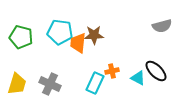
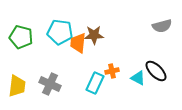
yellow trapezoid: moved 2 px down; rotated 10 degrees counterclockwise
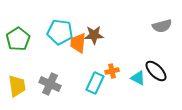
green pentagon: moved 3 px left, 2 px down; rotated 25 degrees clockwise
yellow trapezoid: rotated 15 degrees counterclockwise
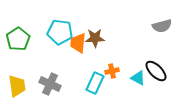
brown star: moved 1 px right, 3 px down
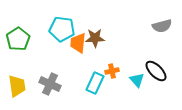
cyan pentagon: moved 2 px right, 3 px up
cyan triangle: moved 1 px left, 2 px down; rotated 21 degrees clockwise
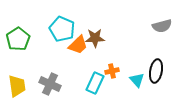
cyan pentagon: rotated 15 degrees clockwise
orange trapezoid: moved 2 px down; rotated 140 degrees counterclockwise
black ellipse: rotated 55 degrees clockwise
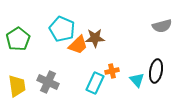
gray cross: moved 2 px left, 2 px up
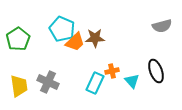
orange trapezoid: moved 3 px left, 3 px up
black ellipse: rotated 30 degrees counterclockwise
cyan triangle: moved 5 px left, 1 px down
yellow trapezoid: moved 2 px right
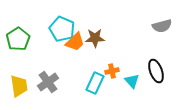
gray cross: rotated 30 degrees clockwise
